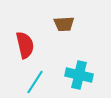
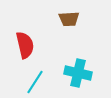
brown trapezoid: moved 5 px right, 5 px up
cyan cross: moved 1 px left, 2 px up
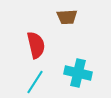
brown trapezoid: moved 2 px left, 2 px up
red semicircle: moved 11 px right
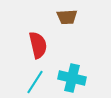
red semicircle: moved 2 px right
cyan cross: moved 6 px left, 5 px down
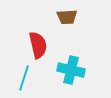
cyan cross: moved 1 px left, 8 px up
cyan line: moved 11 px left, 4 px up; rotated 15 degrees counterclockwise
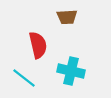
cyan cross: moved 1 px down
cyan line: rotated 70 degrees counterclockwise
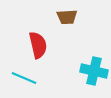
cyan cross: moved 23 px right
cyan line: rotated 15 degrees counterclockwise
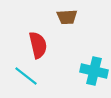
cyan line: moved 2 px right, 2 px up; rotated 15 degrees clockwise
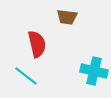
brown trapezoid: rotated 10 degrees clockwise
red semicircle: moved 1 px left, 1 px up
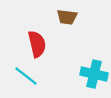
cyan cross: moved 3 px down
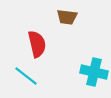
cyan cross: moved 2 px up
